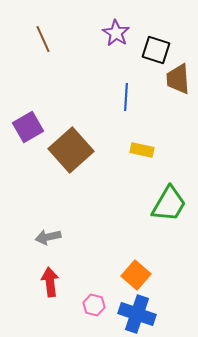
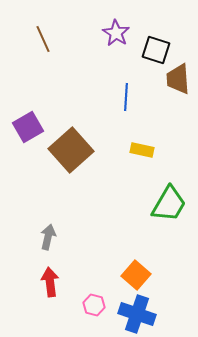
gray arrow: rotated 115 degrees clockwise
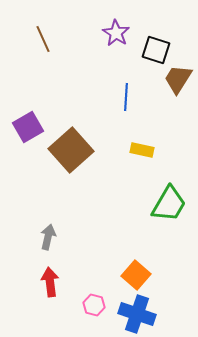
brown trapezoid: rotated 36 degrees clockwise
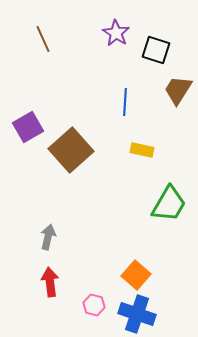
brown trapezoid: moved 11 px down
blue line: moved 1 px left, 5 px down
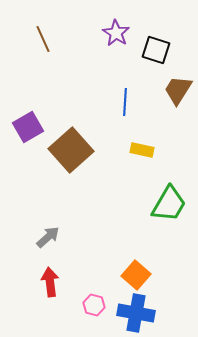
gray arrow: rotated 35 degrees clockwise
blue cross: moved 1 px left, 1 px up; rotated 9 degrees counterclockwise
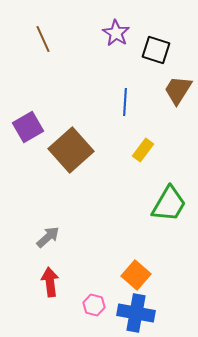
yellow rectangle: moved 1 px right; rotated 65 degrees counterclockwise
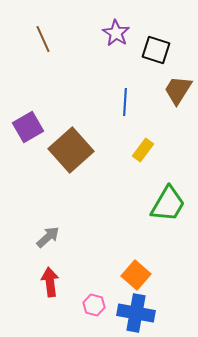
green trapezoid: moved 1 px left
